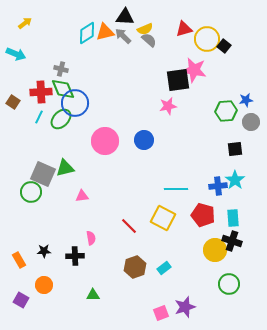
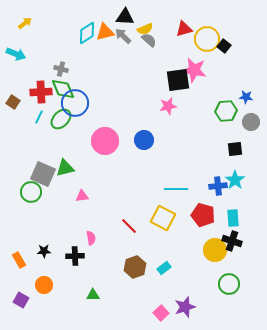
blue star at (246, 100): moved 3 px up; rotated 16 degrees clockwise
pink square at (161, 313): rotated 21 degrees counterclockwise
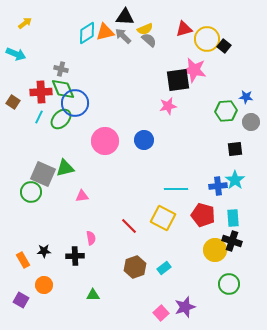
orange rectangle at (19, 260): moved 4 px right
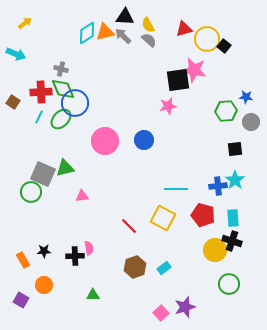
yellow semicircle at (145, 29): moved 3 px right, 4 px up; rotated 84 degrees clockwise
pink semicircle at (91, 238): moved 2 px left, 10 px down
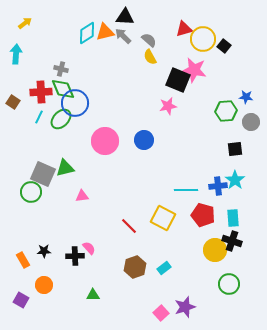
yellow semicircle at (148, 25): moved 2 px right, 32 px down
yellow circle at (207, 39): moved 4 px left
cyan arrow at (16, 54): rotated 108 degrees counterclockwise
black square at (178, 80): rotated 30 degrees clockwise
cyan line at (176, 189): moved 10 px right, 1 px down
pink semicircle at (89, 248): rotated 32 degrees counterclockwise
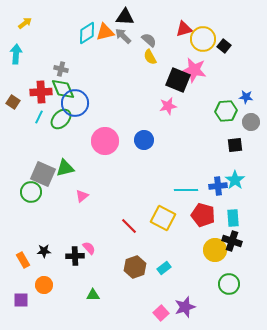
black square at (235, 149): moved 4 px up
pink triangle at (82, 196): rotated 32 degrees counterclockwise
purple square at (21, 300): rotated 28 degrees counterclockwise
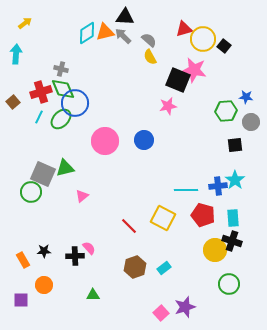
red cross at (41, 92): rotated 15 degrees counterclockwise
brown square at (13, 102): rotated 16 degrees clockwise
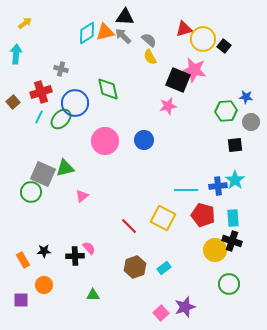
green diamond at (63, 89): moved 45 px right; rotated 10 degrees clockwise
